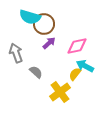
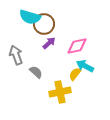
gray arrow: moved 2 px down
yellow cross: rotated 25 degrees clockwise
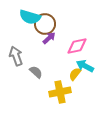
brown circle: moved 1 px right
purple arrow: moved 5 px up
gray arrow: moved 1 px down
